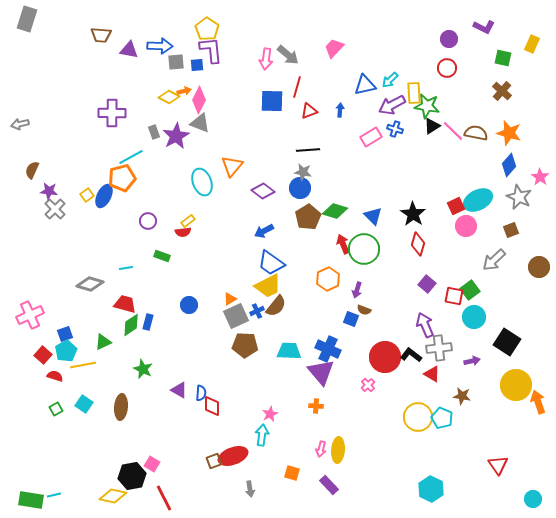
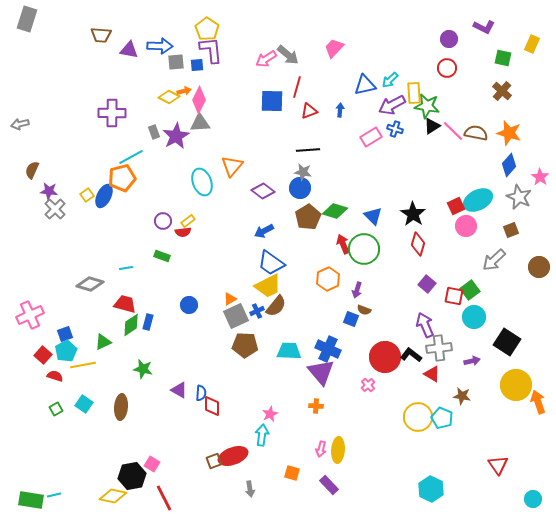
pink arrow at (266, 59): rotated 50 degrees clockwise
gray triangle at (200, 123): rotated 25 degrees counterclockwise
purple circle at (148, 221): moved 15 px right
green star at (143, 369): rotated 12 degrees counterclockwise
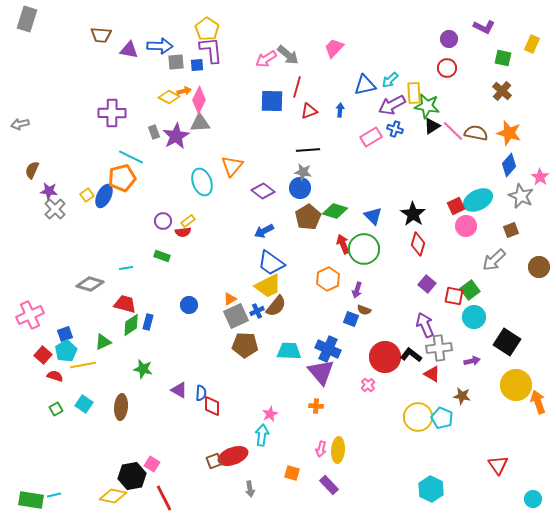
cyan line at (131, 157): rotated 55 degrees clockwise
gray star at (519, 197): moved 2 px right, 1 px up
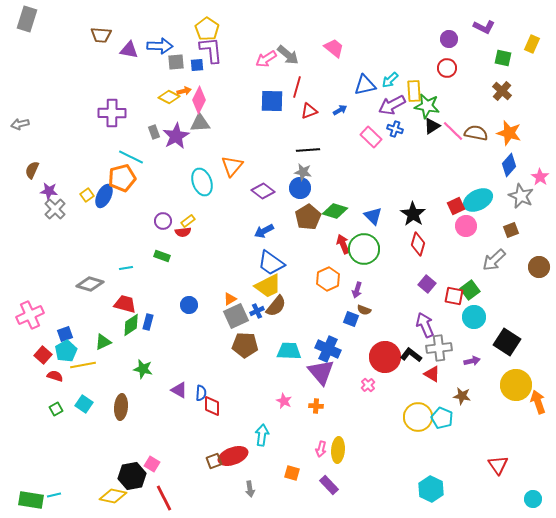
pink trapezoid at (334, 48): rotated 85 degrees clockwise
yellow rectangle at (414, 93): moved 2 px up
blue arrow at (340, 110): rotated 56 degrees clockwise
pink rectangle at (371, 137): rotated 75 degrees clockwise
pink star at (270, 414): moved 14 px right, 13 px up; rotated 21 degrees counterclockwise
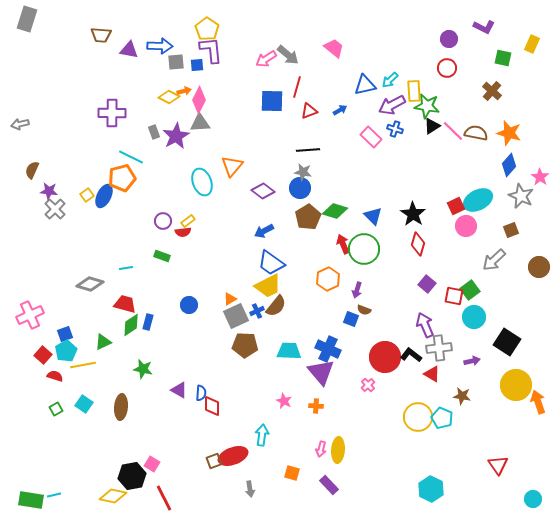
brown cross at (502, 91): moved 10 px left
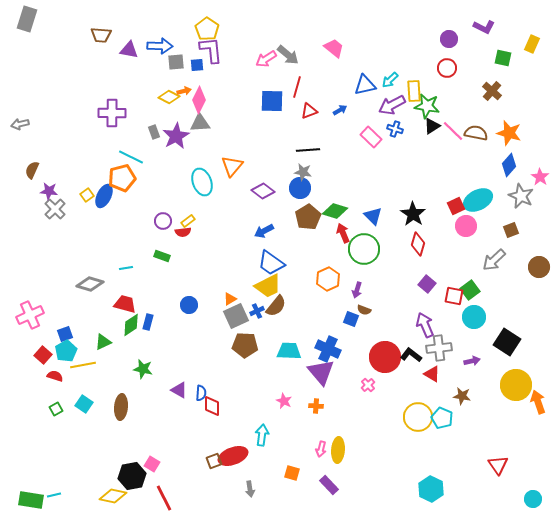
red arrow at (343, 244): moved 11 px up
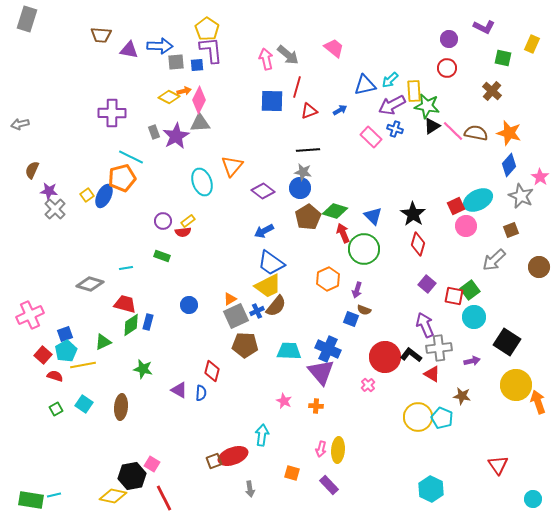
pink arrow at (266, 59): rotated 110 degrees clockwise
red diamond at (212, 406): moved 35 px up; rotated 15 degrees clockwise
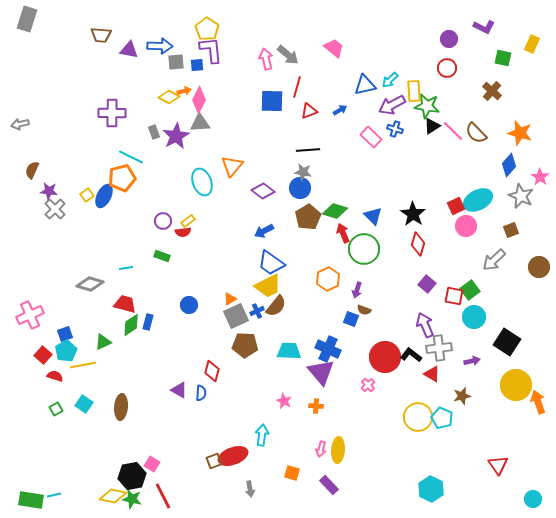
brown semicircle at (476, 133): rotated 145 degrees counterclockwise
orange star at (509, 133): moved 11 px right
green star at (143, 369): moved 11 px left, 130 px down
brown star at (462, 396): rotated 24 degrees counterclockwise
red line at (164, 498): moved 1 px left, 2 px up
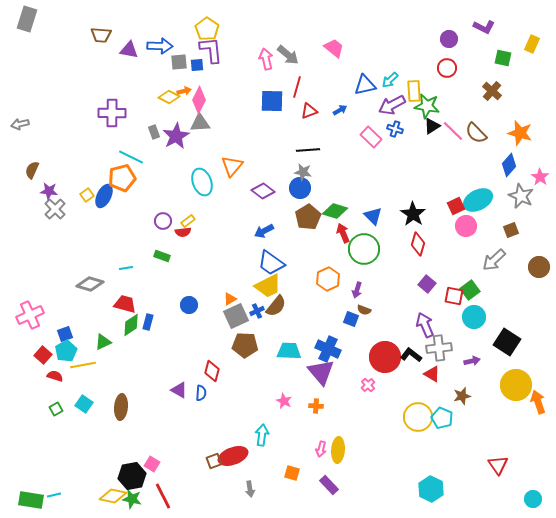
gray square at (176, 62): moved 3 px right
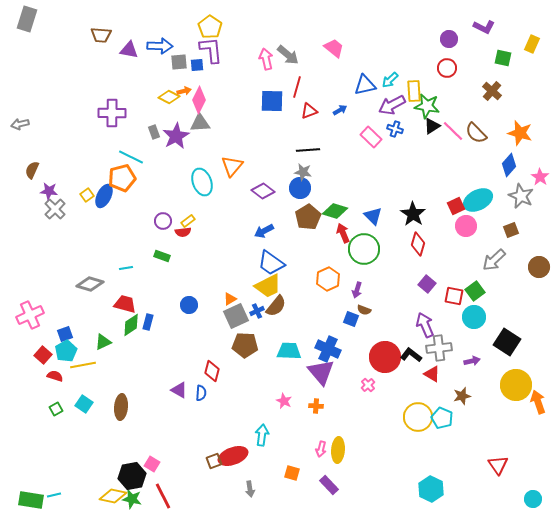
yellow pentagon at (207, 29): moved 3 px right, 2 px up
green square at (470, 290): moved 5 px right, 1 px down
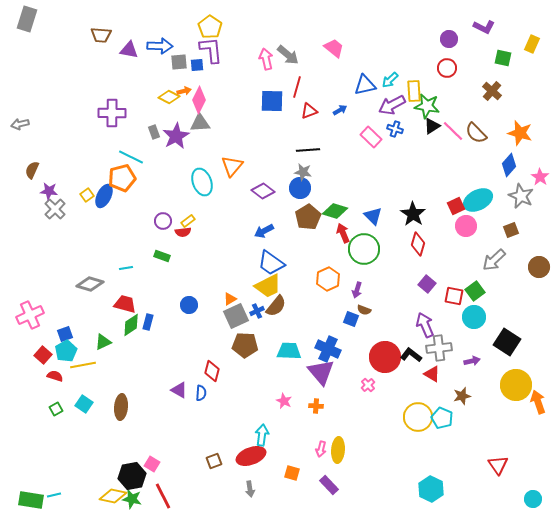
red ellipse at (233, 456): moved 18 px right
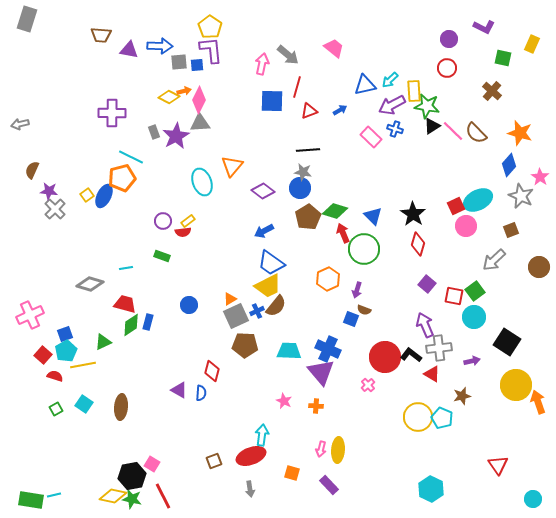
pink arrow at (266, 59): moved 4 px left, 5 px down; rotated 25 degrees clockwise
